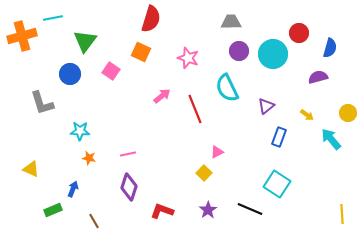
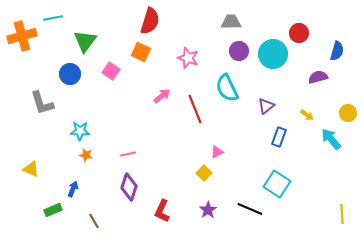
red semicircle: moved 1 px left, 2 px down
blue semicircle: moved 7 px right, 3 px down
orange star: moved 3 px left, 3 px up
red L-shape: rotated 85 degrees counterclockwise
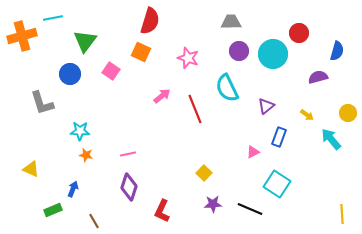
pink triangle: moved 36 px right
purple star: moved 5 px right, 6 px up; rotated 30 degrees clockwise
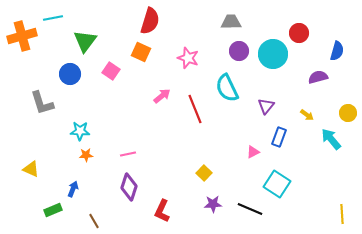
purple triangle: rotated 12 degrees counterclockwise
orange star: rotated 16 degrees counterclockwise
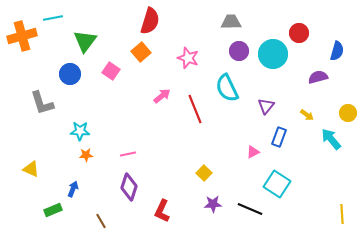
orange square: rotated 24 degrees clockwise
brown line: moved 7 px right
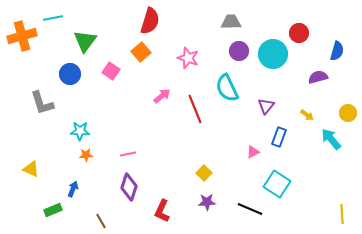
purple star: moved 6 px left, 2 px up
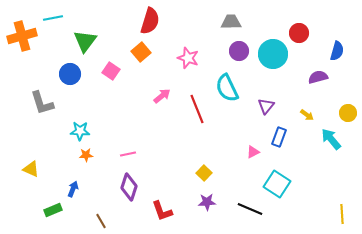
red line: moved 2 px right
red L-shape: rotated 45 degrees counterclockwise
